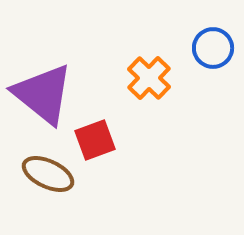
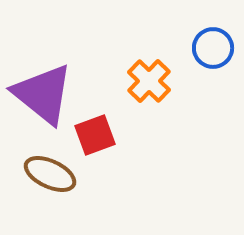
orange cross: moved 3 px down
red square: moved 5 px up
brown ellipse: moved 2 px right
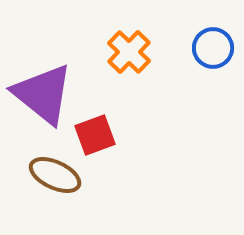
orange cross: moved 20 px left, 29 px up
brown ellipse: moved 5 px right, 1 px down
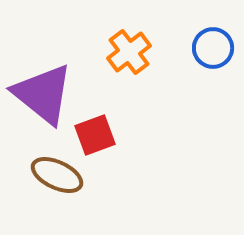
orange cross: rotated 9 degrees clockwise
brown ellipse: moved 2 px right
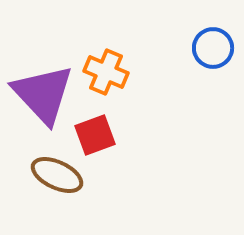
orange cross: moved 23 px left, 20 px down; rotated 30 degrees counterclockwise
purple triangle: rotated 8 degrees clockwise
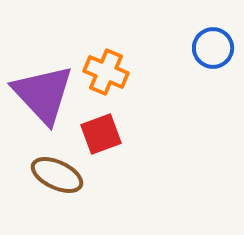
red square: moved 6 px right, 1 px up
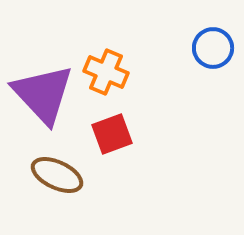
red square: moved 11 px right
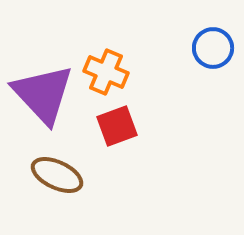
red square: moved 5 px right, 8 px up
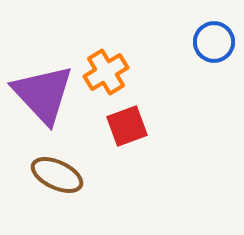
blue circle: moved 1 px right, 6 px up
orange cross: rotated 36 degrees clockwise
red square: moved 10 px right
